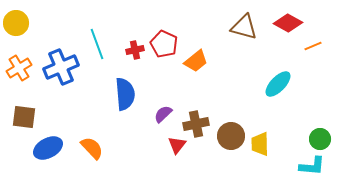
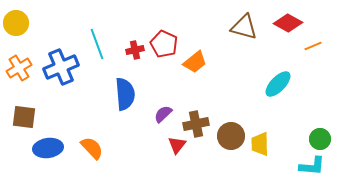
orange trapezoid: moved 1 px left, 1 px down
blue ellipse: rotated 20 degrees clockwise
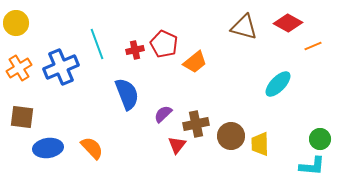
blue semicircle: moved 2 px right; rotated 16 degrees counterclockwise
brown square: moved 2 px left
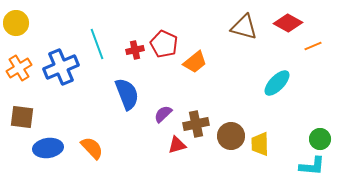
cyan ellipse: moved 1 px left, 1 px up
red triangle: rotated 36 degrees clockwise
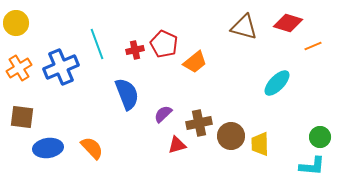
red diamond: rotated 12 degrees counterclockwise
brown cross: moved 3 px right, 1 px up
green circle: moved 2 px up
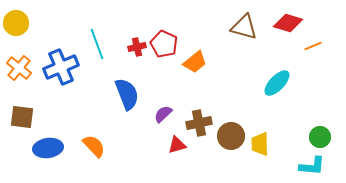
red cross: moved 2 px right, 3 px up
orange cross: rotated 20 degrees counterclockwise
orange semicircle: moved 2 px right, 2 px up
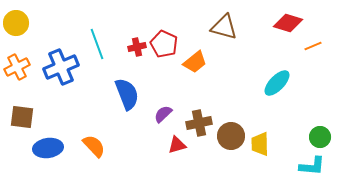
brown triangle: moved 20 px left
orange cross: moved 2 px left, 1 px up; rotated 25 degrees clockwise
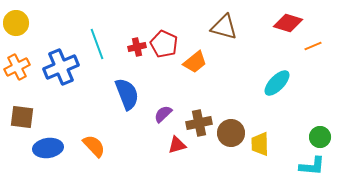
brown circle: moved 3 px up
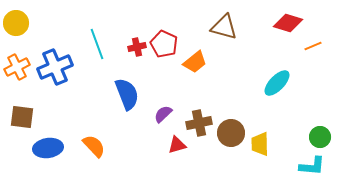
blue cross: moved 6 px left
